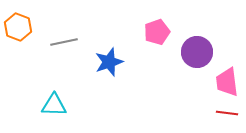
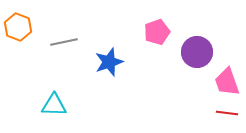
pink trapezoid: rotated 12 degrees counterclockwise
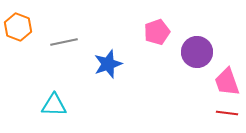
blue star: moved 1 px left, 2 px down
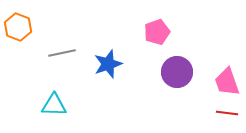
gray line: moved 2 px left, 11 px down
purple circle: moved 20 px left, 20 px down
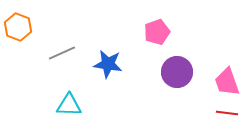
gray line: rotated 12 degrees counterclockwise
blue star: rotated 28 degrees clockwise
cyan triangle: moved 15 px right
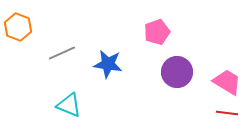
pink trapezoid: rotated 140 degrees clockwise
cyan triangle: rotated 20 degrees clockwise
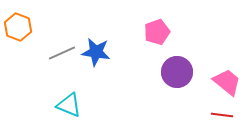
blue star: moved 12 px left, 12 px up
pink trapezoid: rotated 8 degrees clockwise
red line: moved 5 px left, 2 px down
